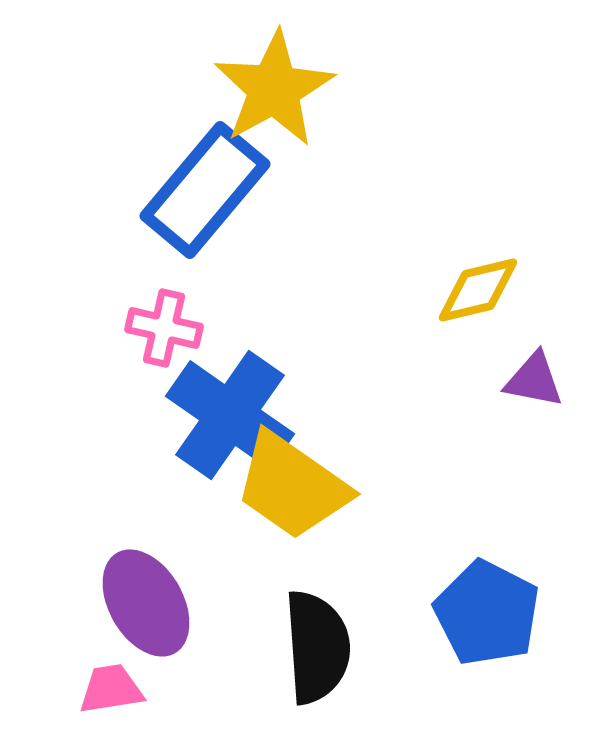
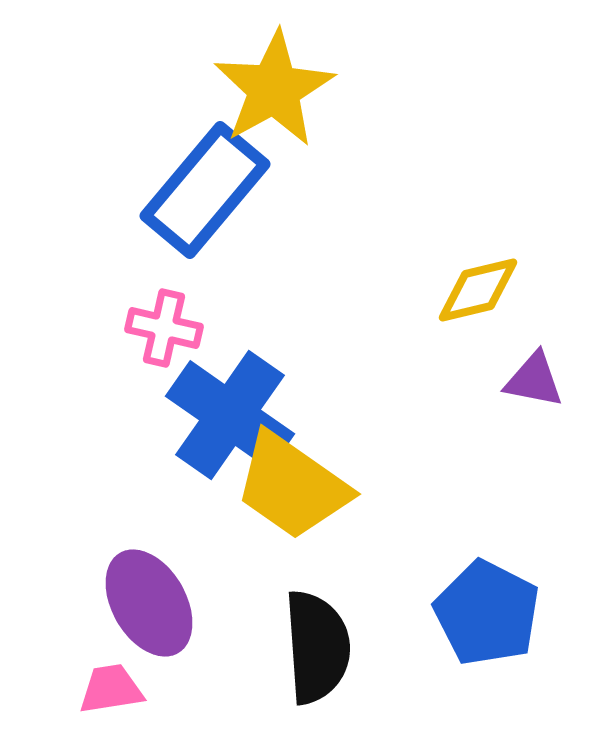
purple ellipse: moved 3 px right
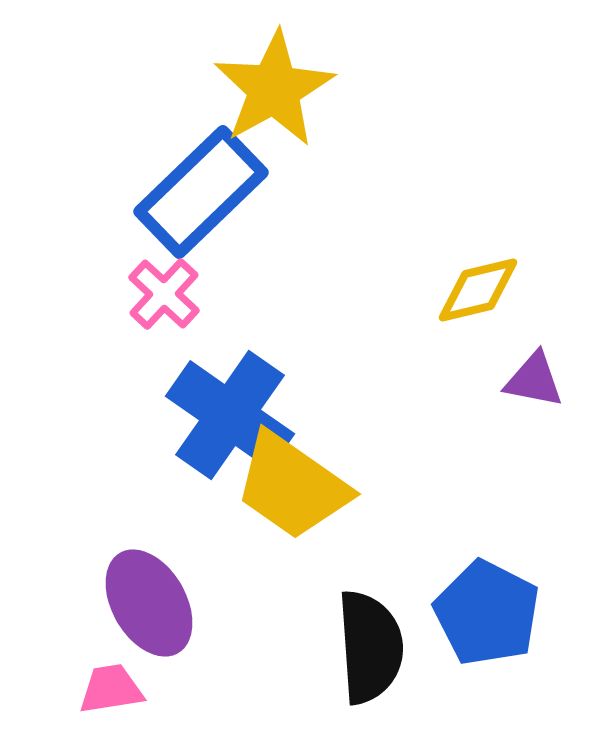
blue rectangle: moved 4 px left, 2 px down; rotated 6 degrees clockwise
pink cross: moved 34 px up; rotated 30 degrees clockwise
black semicircle: moved 53 px right
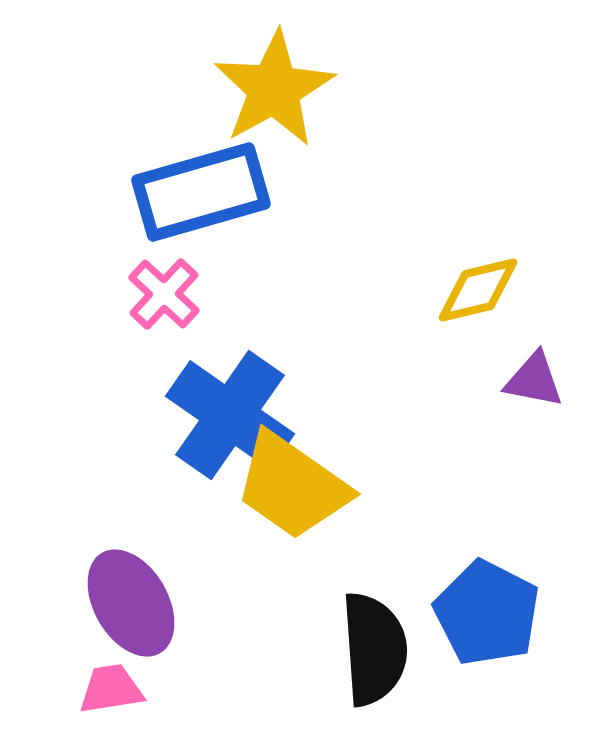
blue rectangle: rotated 28 degrees clockwise
purple ellipse: moved 18 px left
black semicircle: moved 4 px right, 2 px down
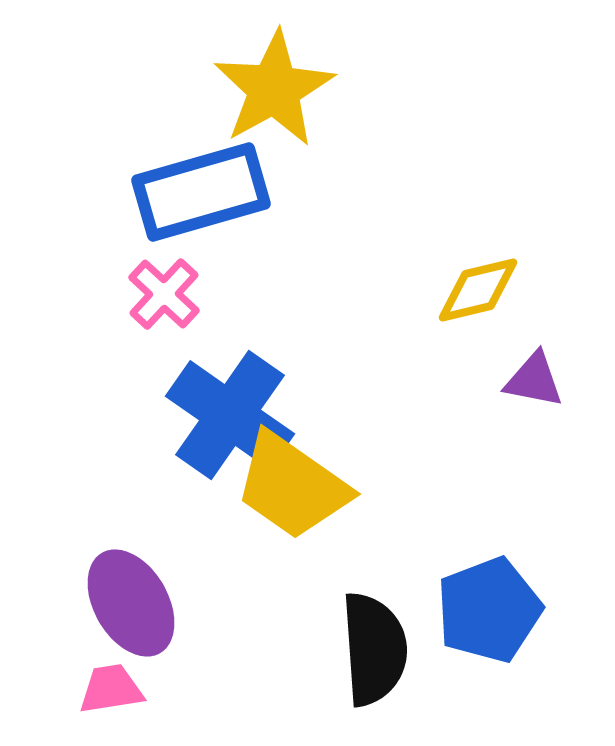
blue pentagon: moved 2 px right, 3 px up; rotated 24 degrees clockwise
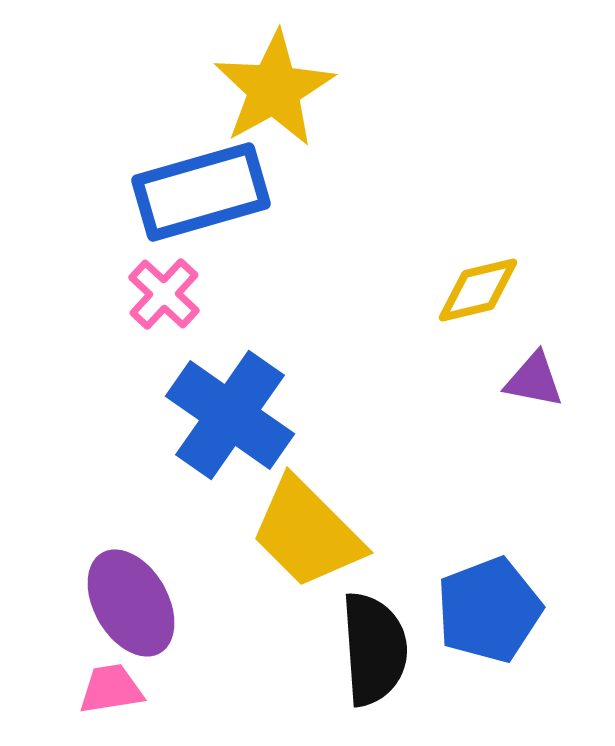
yellow trapezoid: moved 15 px right, 47 px down; rotated 10 degrees clockwise
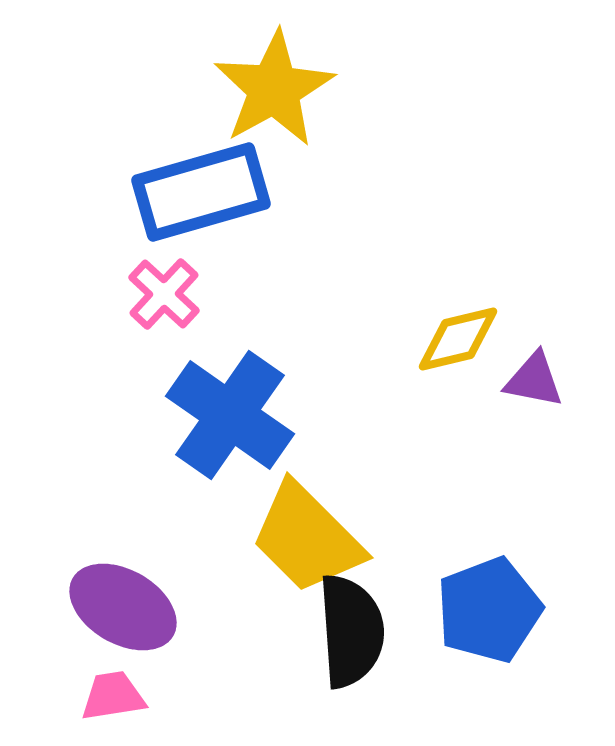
yellow diamond: moved 20 px left, 49 px down
yellow trapezoid: moved 5 px down
purple ellipse: moved 8 px left, 4 px down; rotated 30 degrees counterclockwise
black semicircle: moved 23 px left, 18 px up
pink trapezoid: moved 2 px right, 7 px down
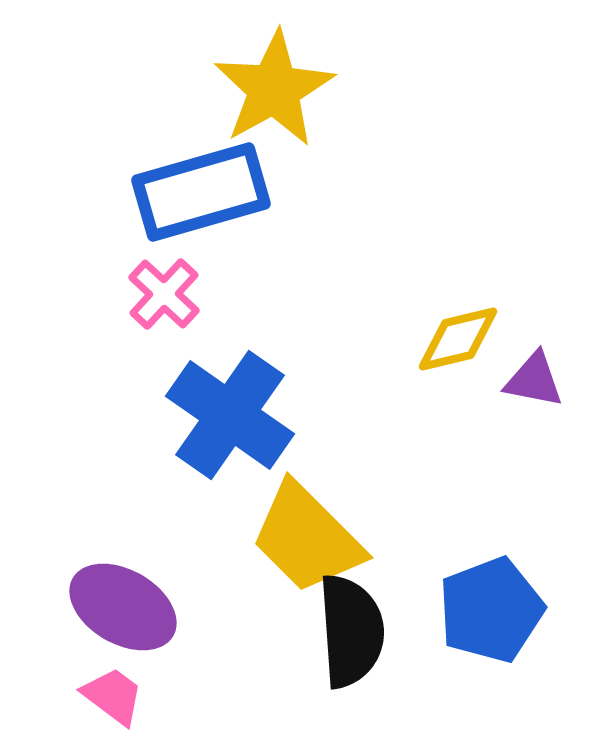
blue pentagon: moved 2 px right
pink trapezoid: rotated 46 degrees clockwise
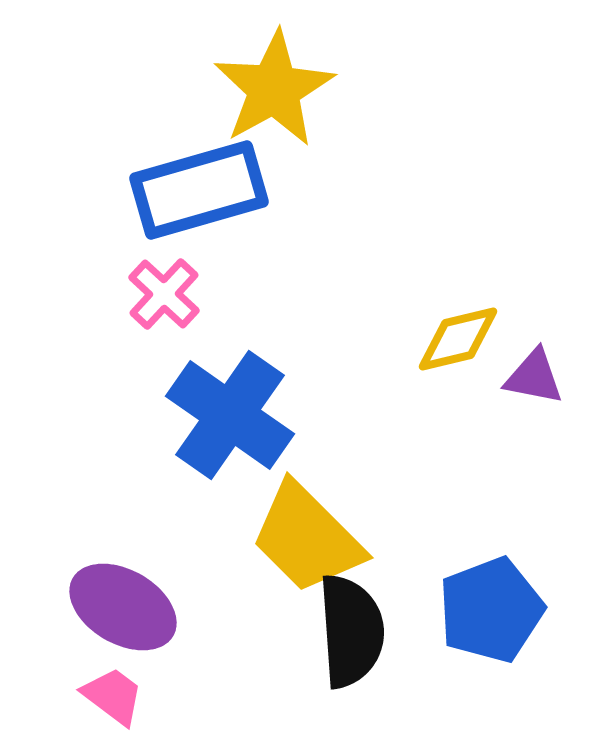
blue rectangle: moved 2 px left, 2 px up
purple triangle: moved 3 px up
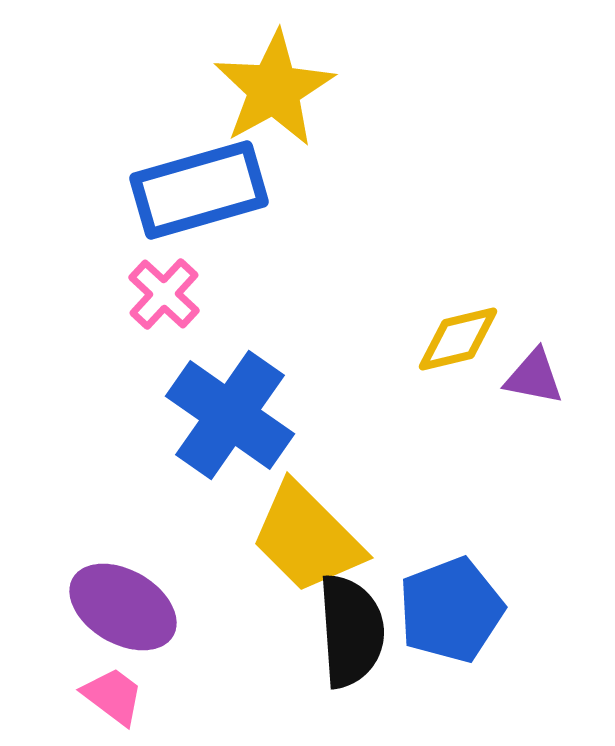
blue pentagon: moved 40 px left
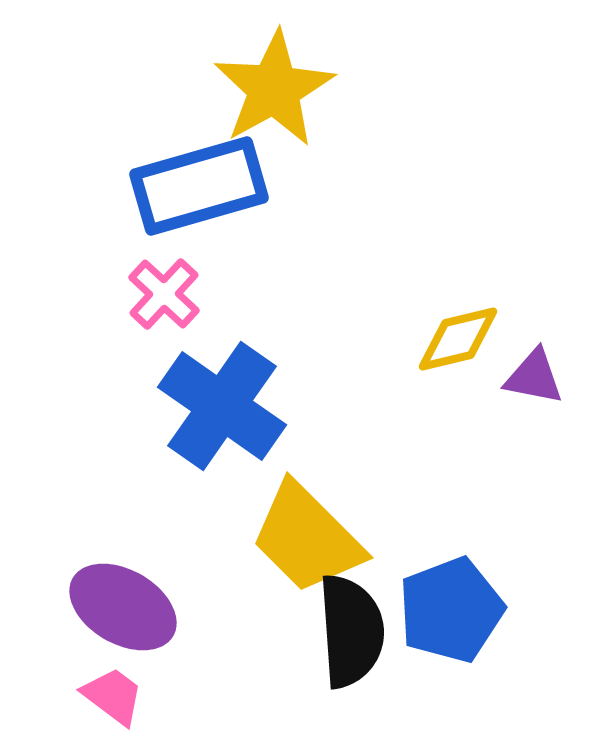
blue rectangle: moved 4 px up
blue cross: moved 8 px left, 9 px up
